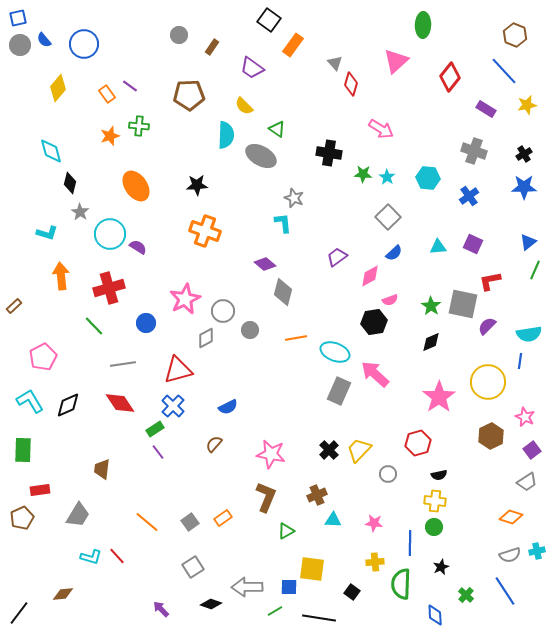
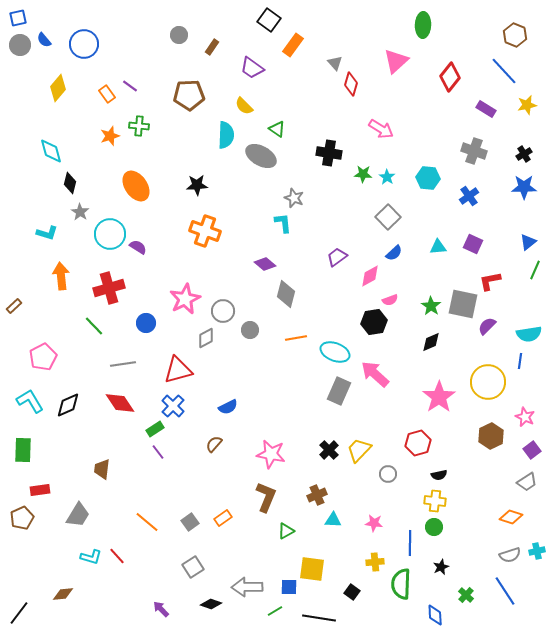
gray diamond at (283, 292): moved 3 px right, 2 px down
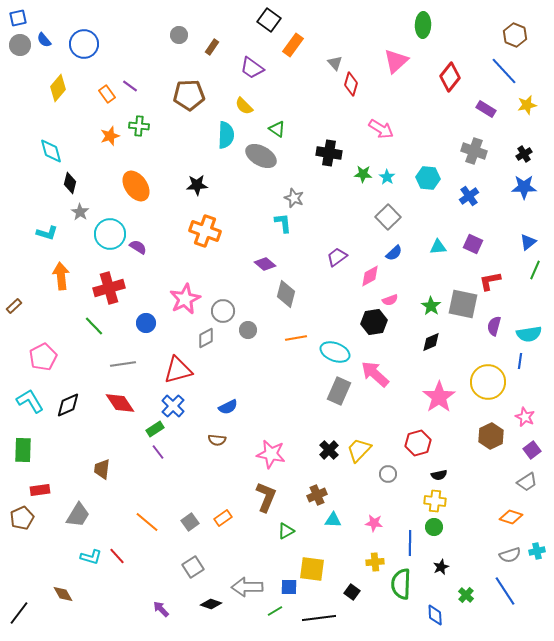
purple semicircle at (487, 326): moved 7 px right; rotated 30 degrees counterclockwise
gray circle at (250, 330): moved 2 px left
brown semicircle at (214, 444): moved 3 px right, 4 px up; rotated 126 degrees counterclockwise
brown diamond at (63, 594): rotated 65 degrees clockwise
black line at (319, 618): rotated 16 degrees counterclockwise
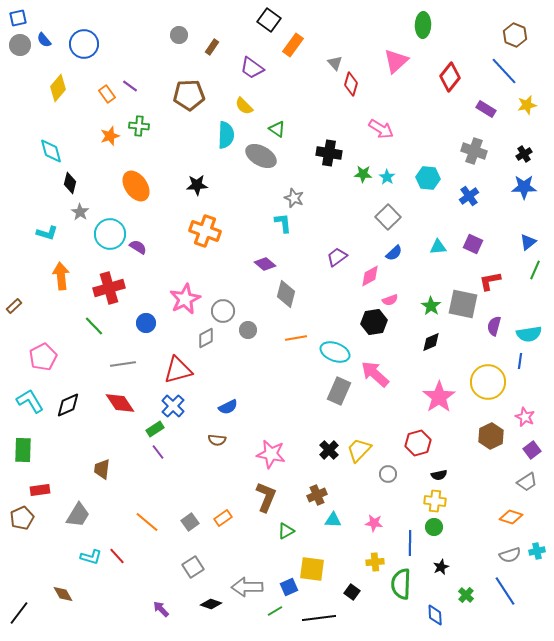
blue square at (289, 587): rotated 24 degrees counterclockwise
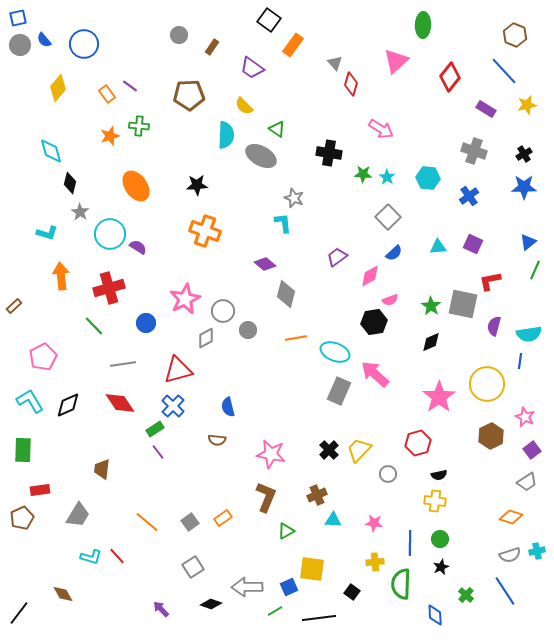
yellow circle at (488, 382): moved 1 px left, 2 px down
blue semicircle at (228, 407): rotated 102 degrees clockwise
green circle at (434, 527): moved 6 px right, 12 px down
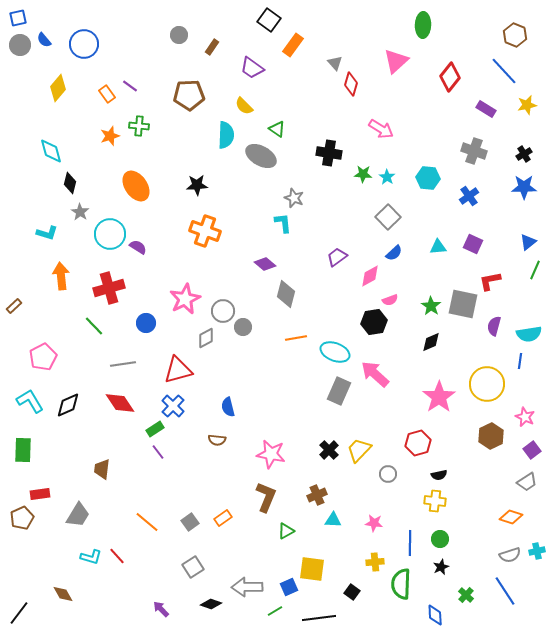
gray circle at (248, 330): moved 5 px left, 3 px up
red rectangle at (40, 490): moved 4 px down
